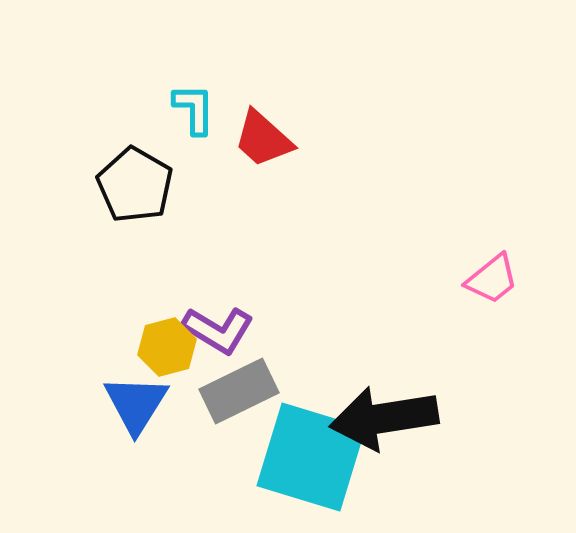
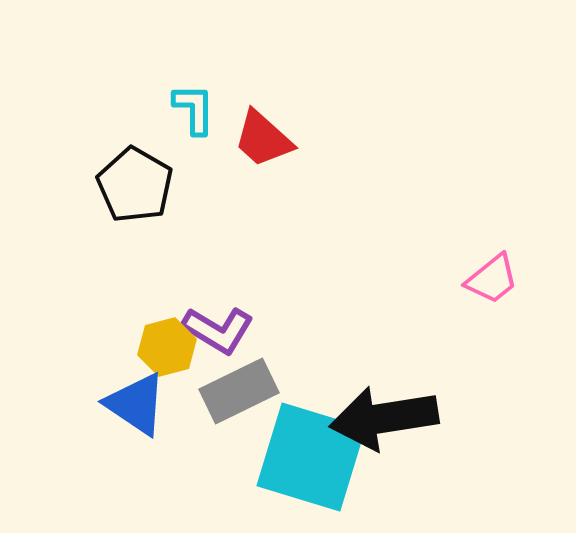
blue triangle: rotated 28 degrees counterclockwise
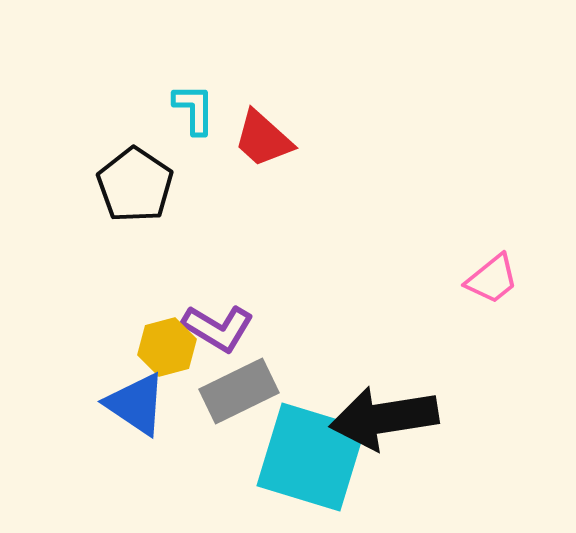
black pentagon: rotated 4 degrees clockwise
purple L-shape: moved 2 px up
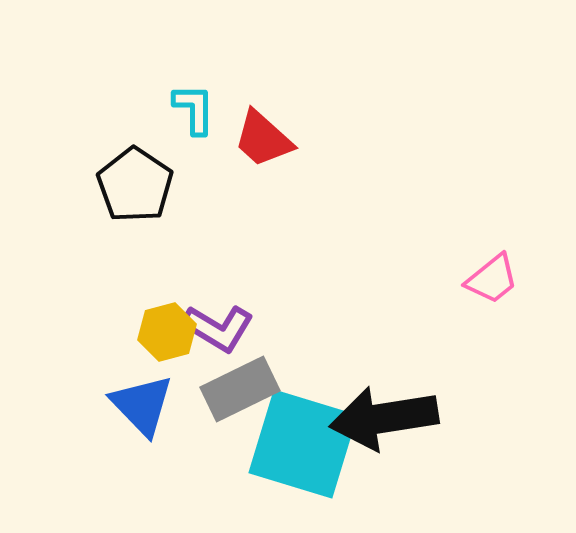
yellow hexagon: moved 15 px up
gray rectangle: moved 1 px right, 2 px up
blue triangle: moved 6 px right, 1 px down; rotated 12 degrees clockwise
cyan square: moved 8 px left, 13 px up
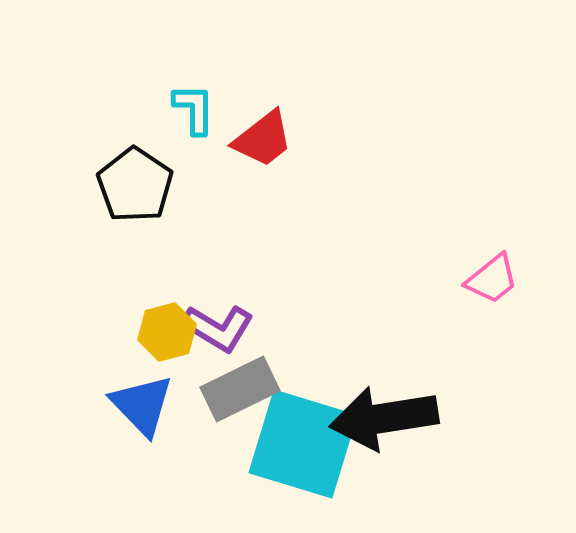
red trapezoid: rotated 80 degrees counterclockwise
